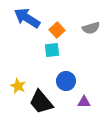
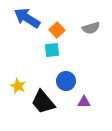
black trapezoid: moved 2 px right
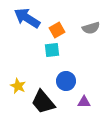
orange square: rotated 14 degrees clockwise
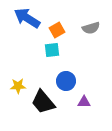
yellow star: rotated 28 degrees counterclockwise
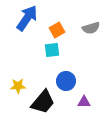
blue arrow: rotated 92 degrees clockwise
black trapezoid: rotated 100 degrees counterclockwise
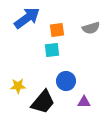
blue arrow: rotated 20 degrees clockwise
orange square: rotated 21 degrees clockwise
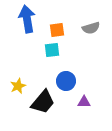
blue arrow: moved 1 px down; rotated 64 degrees counterclockwise
yellow star: rotated 21 degrees counterclockwise
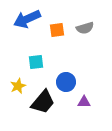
blue arrow: rotated 104 degrees counterclockwise
gray semicircle: moved 6 px left
cyan square: moved 16 px left, 12 px down
blue circle: moved 1 px down
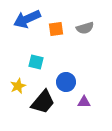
orange square: moved 1 px left, 1 px up
cyan square: rotated 21 degrees clockwise
